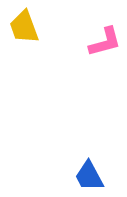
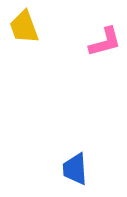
blue trapezoid: moved 14 px left, 7 px up; rotated 24 degrees clockwise
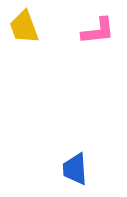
pink L-shape: moved 7 px left, 11 px up; rotated 9 degrees clockwise
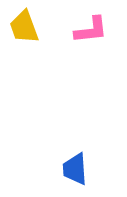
pink L-shape: moved 7 px left, 1 px up
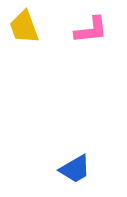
blue trapezoid: rotated 116 degrees counterclockwise
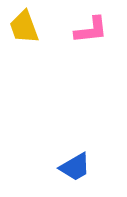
blue trapezoid: moved 2 px up
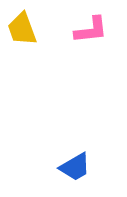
yellow trapezoid: moved 2 px left, 2 px down
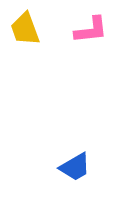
yellow trapezoid: moved 3 px right
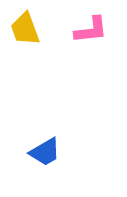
blue trapezoid: moved 30 px left, 15 px up
